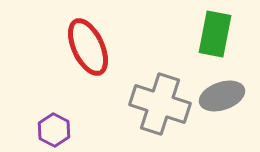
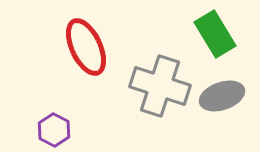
green rectangle: rotated 42 degrees counterclockwise
red ellipse: moved 2 px left
gray cross: moved 18 px up
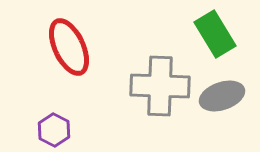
red ellipse: moved 17 px left
gray cross: rotated 16 degrees counterclockwise
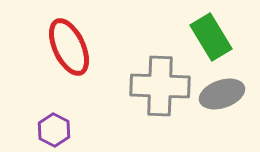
green rectangle: moved 4 px left, 3 px down
gray ellipse: moved 2 px up
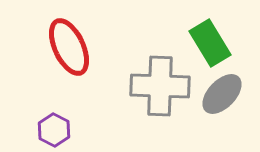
green rectangle: moved 1 px left, 6 px down
gray ellipse: rotated 27 degrees counterclockwise
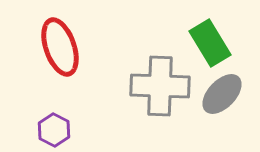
red ellipse: moved 9 px left; rotated 6 degrees clockwise
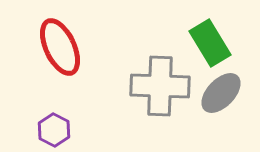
red ellipse: rotated 6 degrees counterclockwise
gray ellipse: moved 1 px left, 1 px up
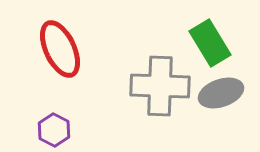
red ellipse: moved 2 px down
gray ellipse: rotated 27 degrees clockwise
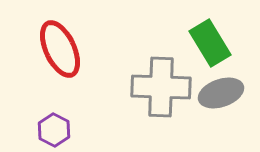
gray cross: moved 1 px right, 1 px down
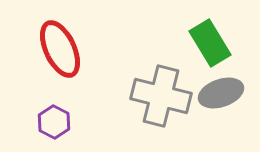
gray cross: moved 9 px down; rotated 12 degrees clockwise
purple hexagon: moved 8 px up
